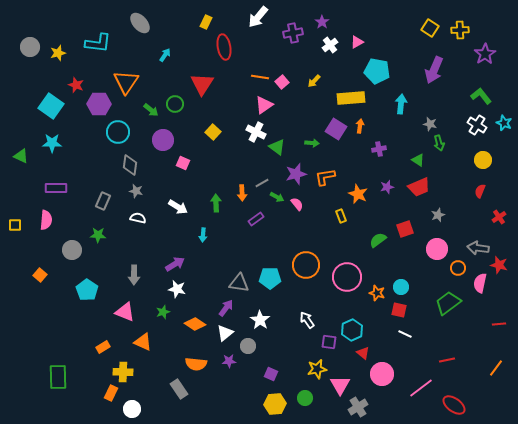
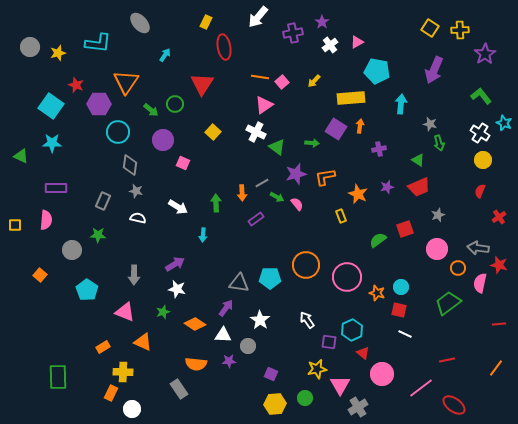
white cross at (477, 125): moved 3 px right, 8 px down
white triangle at (225, 333): moved 2 px left, 2 px down; rotated 42 degrees clockwise
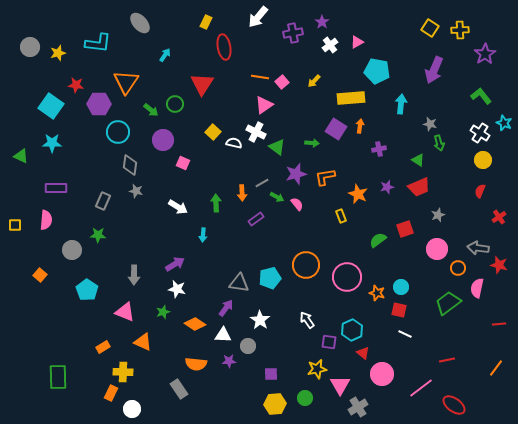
red star at (76, 85): rotated 14 degrees counterclockwise
white semicircle at (138, 218): moved 96 px right, 75 px up
cyan pentagon at (270, 278): rotated 15 degrees counterclockwise
pink semicircle at (480, 283): moved 3 px left, 5 px down
purple square at (271, 374): rotated 24 degrees counterclockwise
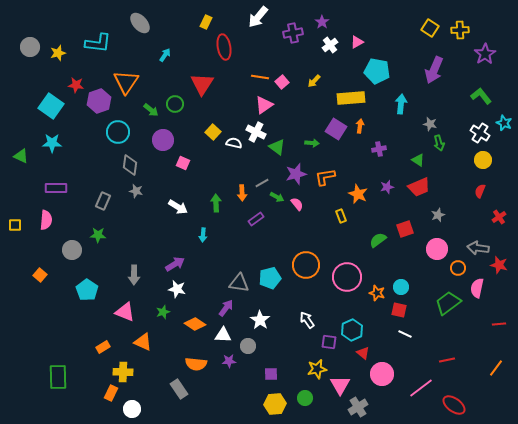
purple hexagon at (99, 104): moved 3 px up; rotated 20 degrees counterclockwise
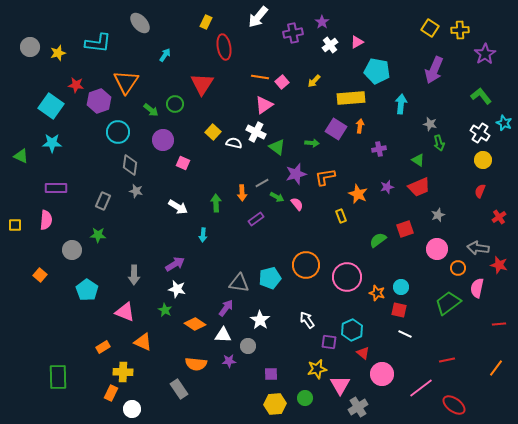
green star at (163, 312): moved 2 px right, 2 px up; rotated 24 degrees counterclockwise
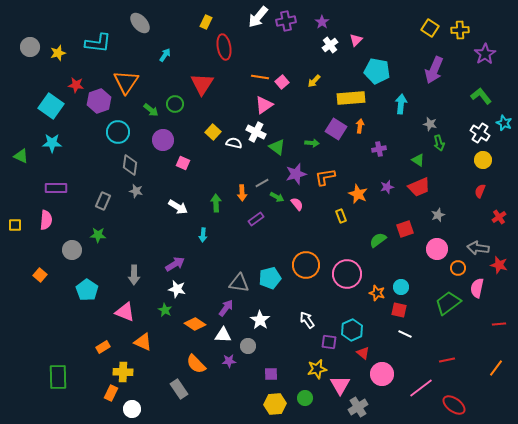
purple cross at (293, 33): moved 7 px left, 12 px up
pink triangle at (357, 42): moved 1 px left, 2 px up; rotated 16 degrees counterclockwise
pink circle at (347, 277): moved 3 px up
orange semicircle at (196, 364): rotated 40 degrees clockwise
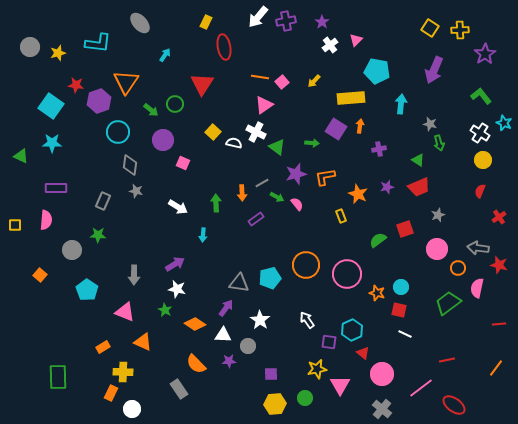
gray cross at (358, 407): moved 24 px right, 2 px down; rotated 18 degrees counterclockwise
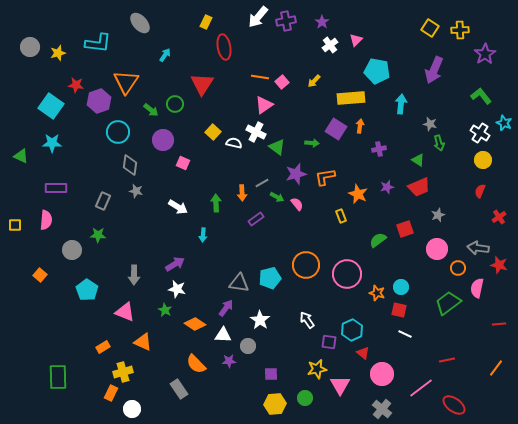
yellow cross at (123, 372): rotated 18 degrees counterclockwise
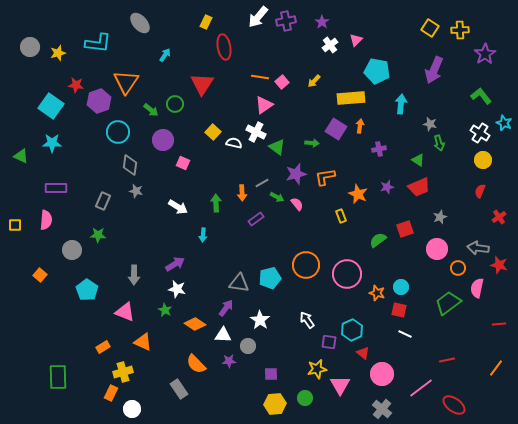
gray star at (438, 215): moved 2 px right, 2 px down
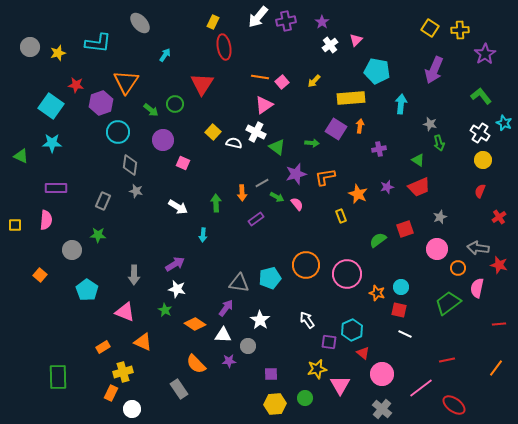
yellow rectangle at (206, 22): moved 7 px right
purple hexagon at (99, 101): moved 2 px right, 2 px down
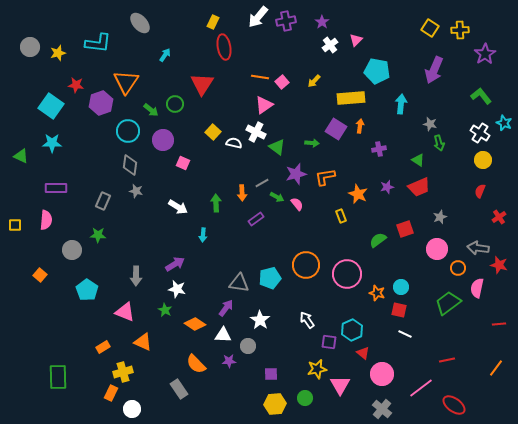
cyan circle at (118, 132): moved 10 px right, 1 px up
gray arrow at (134, 275): moved 2 px right, 1 px down
